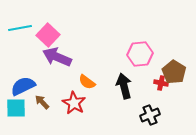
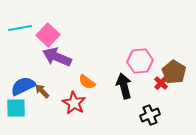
pink hexagon: moved 7 px down
red cross: rotated 32 degrees clockwise
brown arrow: moved 11 px up
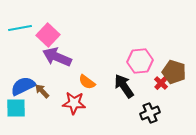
brown pentagon: rotated 15 degrees counterclockwise
black arrow: rotated 20 degrees counterclockwise
red star: rotated 25 degrees counterclockwise
black cross: moved 2 px up
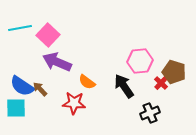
purple arrow: moved 5 px down
blue semicircle: moved 1 px left; rotated 120 degrees counterclockwise
brown arrow: moved 2 px left, 2 px up
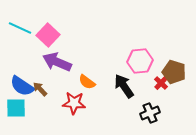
cyan line: rotated 35 degrees clockwise
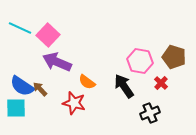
pink hexagon: rotated 15 degrees clockwise
brown pentagon: moved 15 px up
red star: rotated 10 degrees clockwise
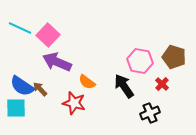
red cross: moved 1 px right, 1 px down
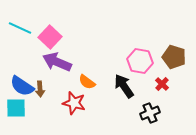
pink square: moved 2 px right, 2 px down
brown arrow: rotated 140 degrees counterclockwise
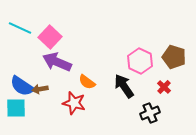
pink hexagon: rotated 15 degrees clockwise
red cross: moved 2 px right, 3 px down
brown arrow: rotated 84 degrees clockwise
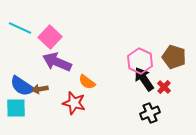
black arrow: moved 20 px right, 7 px up
